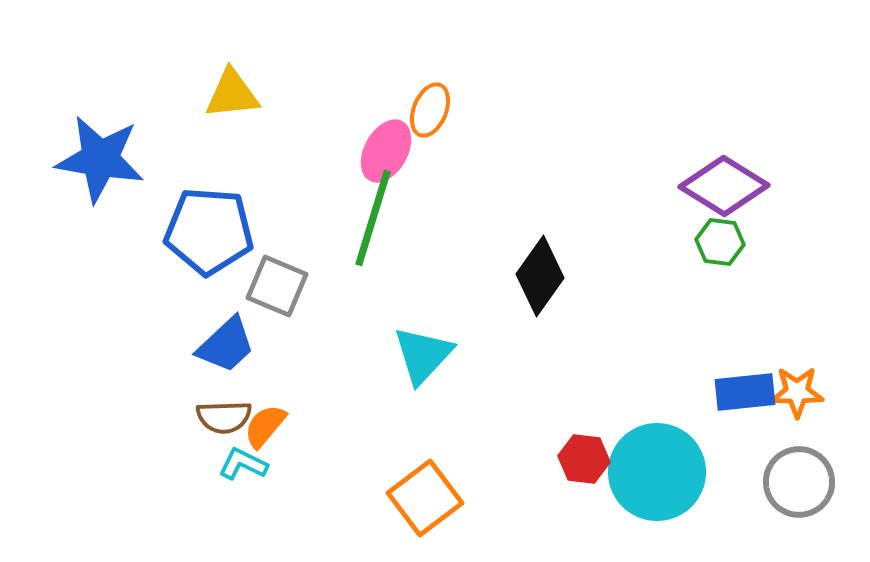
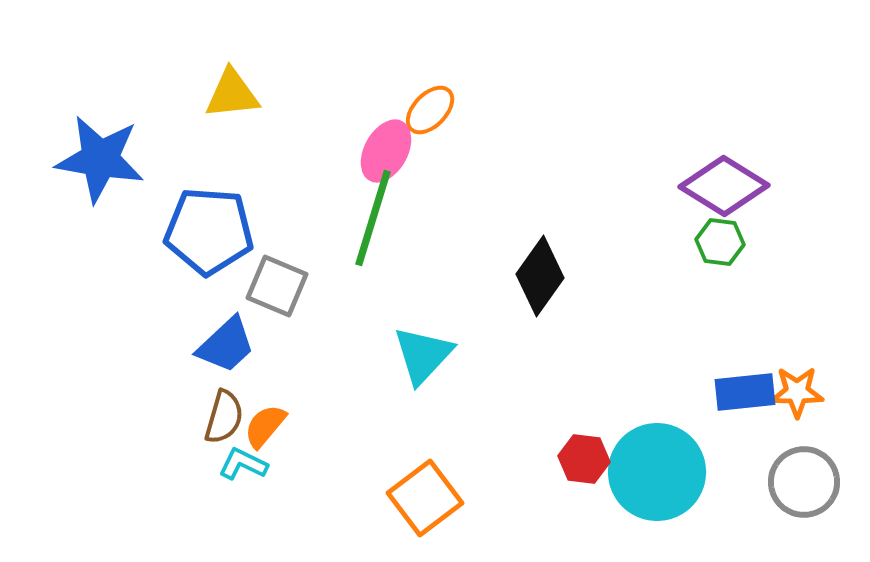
orange ellipse: rotated 22 degrees clockwise
brown semicircle: rotated 72 degrees counterclockwise
gray circle: moved 5 px right
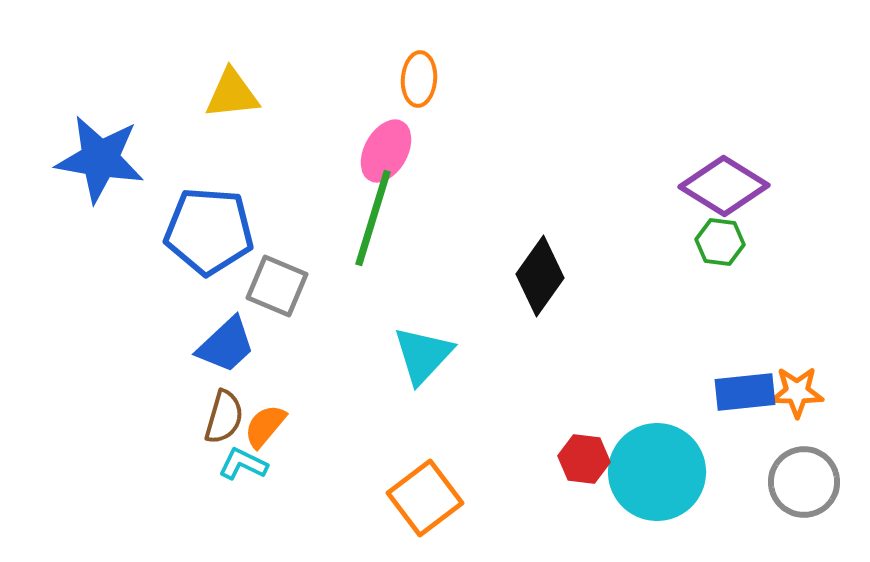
orange ellipse: moved 11 px left, 31 px up; rotated 40 degrees counterclockwise
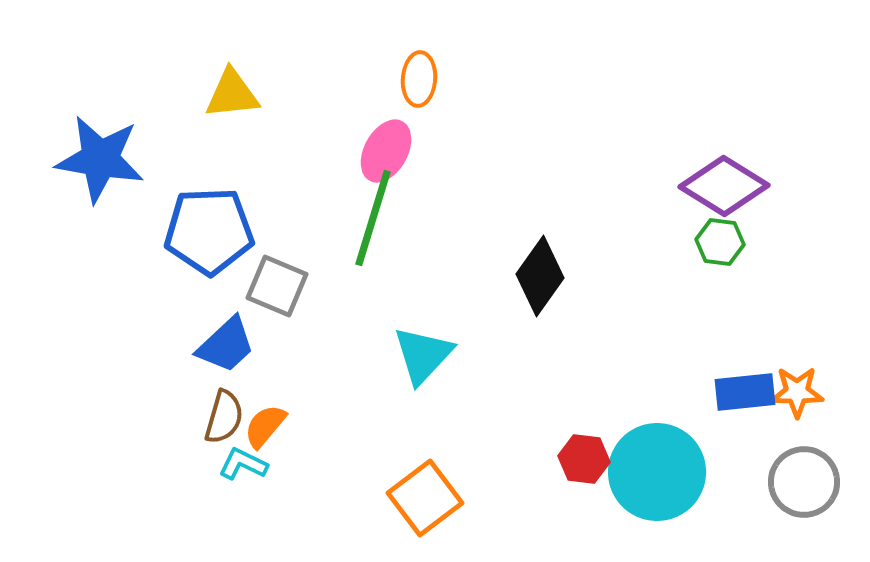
blue pentagon: rotated 6 degrees counterclockwise
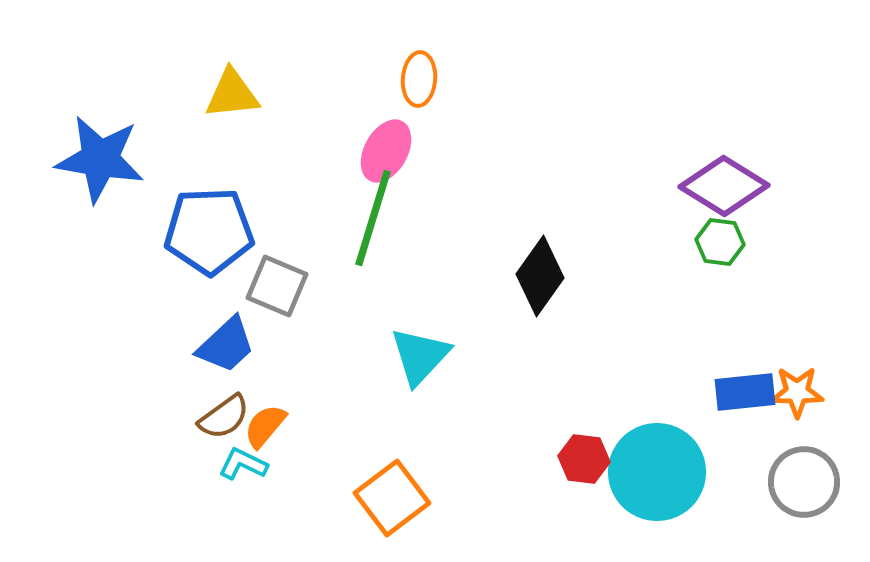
cyan triangle: moved 3 px left, 1 px down
brown semicircle: rotated 38 degrees clockwise
orange square: moved 33 px left
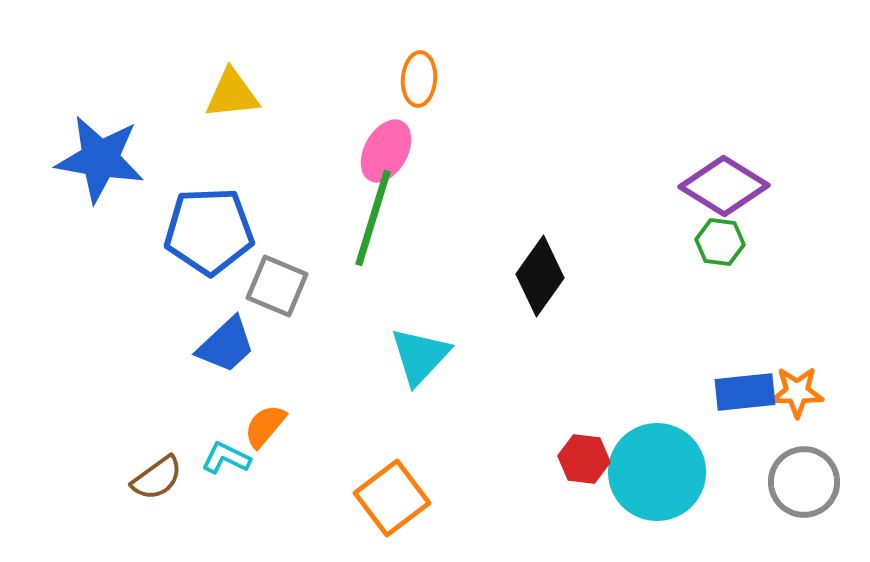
brown semicircle: moved 67 px left, 61 px down
cyan L-shape: moved 17 px left, 6 px up
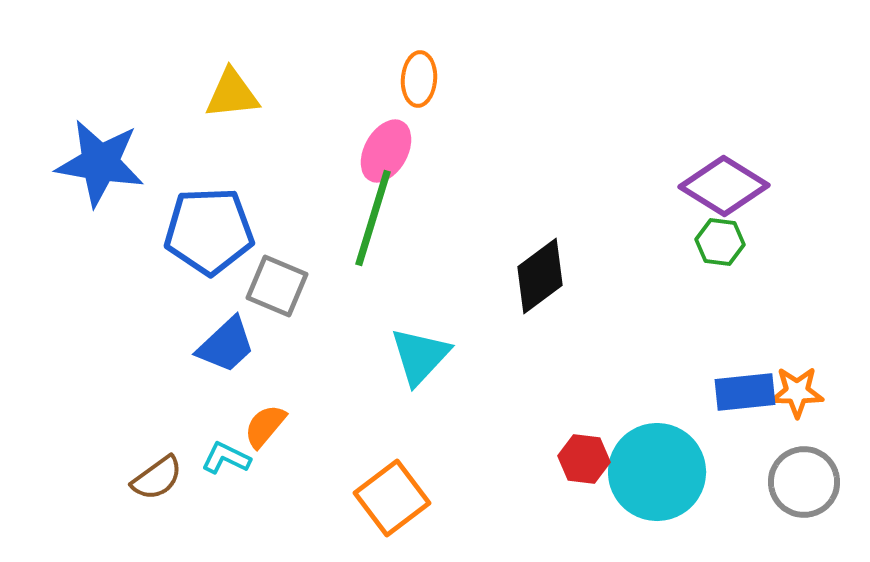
blue star: moved 4 px down
black diamond: rotated 18 degrees clockwise
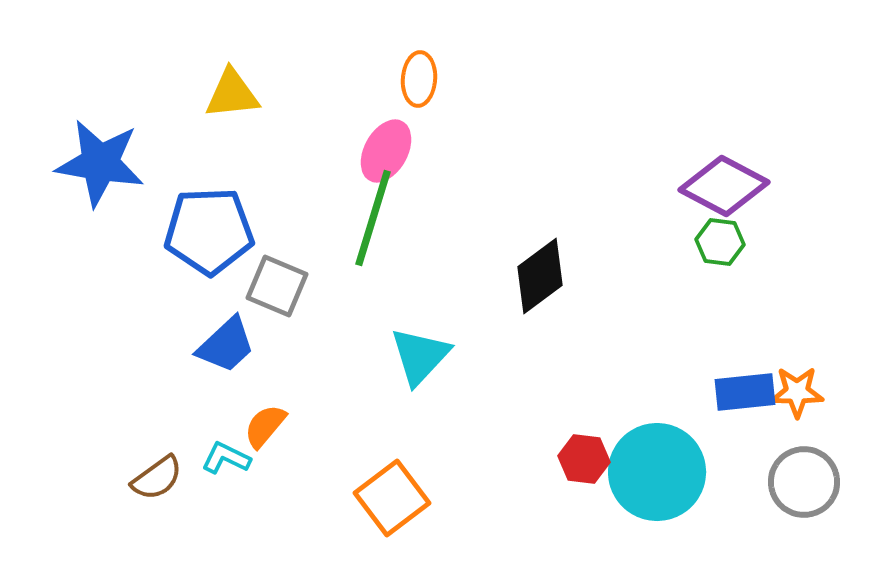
purple diamond: rotated 4 degrees counterclockwise
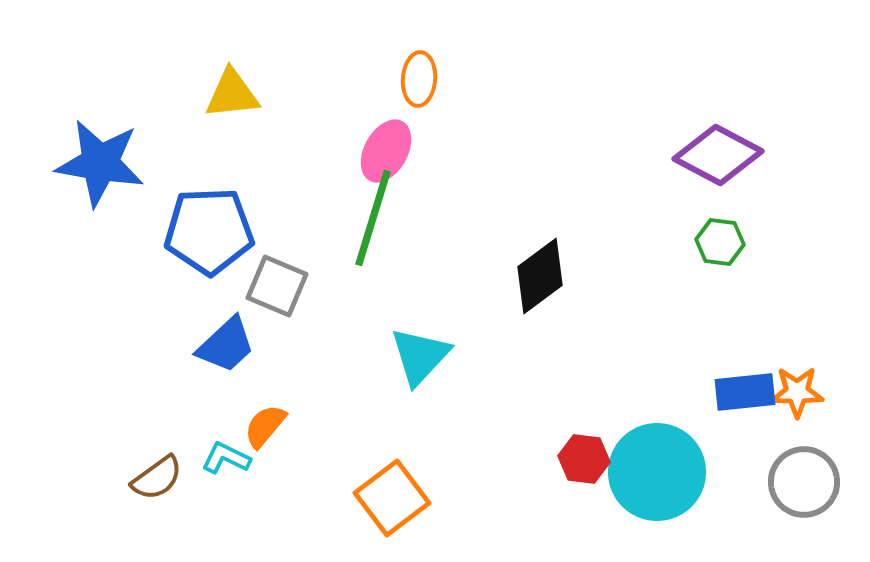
purple diamond: moved 6 px left, 31 px up
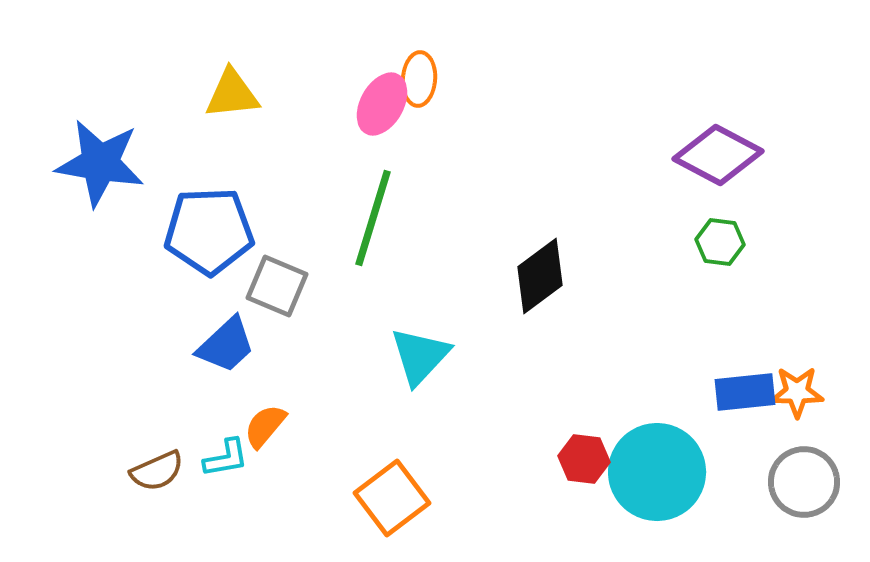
pink ellipse: moved 4 px left, 47 px up
cyan L-shape: rotated 144 degrees clockwise
brown semicircle: moved 7 px up; rotated 12 degrees clockwise
